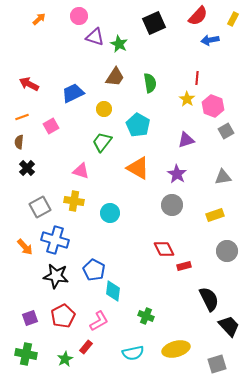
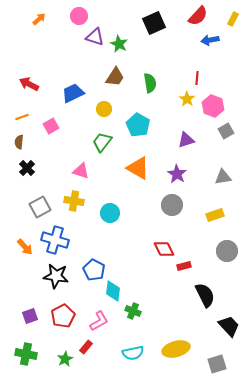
black semicircle at (209, 299): moved 4 px left, 4 px up
green cross at (146, 316): moved 13 px left, 5 px up
purple square at (30, 318): moved 2 px up
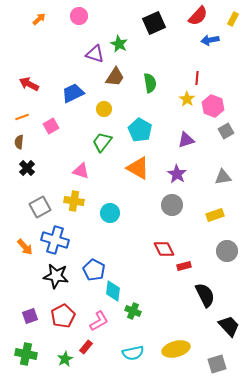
purple triangle at (95, 37): moved 17 px down
cyan pentagon at (138, 125): moved 2 px right, 5 px down
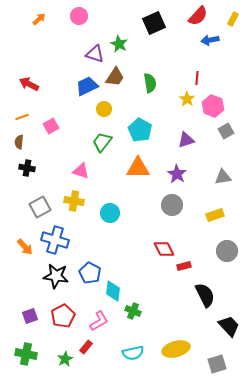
blue trapezoid at (73, 93): moved 14 px right, 7 px up
black cross at (27, 168): rotated 35 degrees counterclockwise
orange triangle at (138, 168): rotated 30 degrees counterclockwise
blue pentagon at (94, 270): moved 4 px left, 3 px down
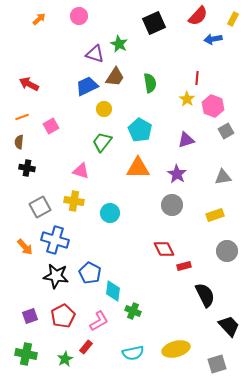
blue arrow at (210, 40): moved 3 px right, 1 px up
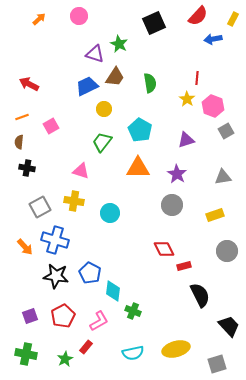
black semicircle at (205, 295): moved 5 px left
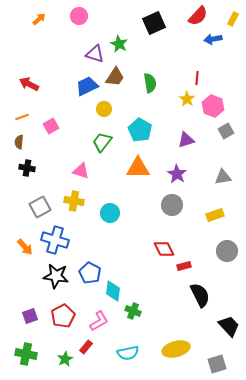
cyan semicircle at (133, 353): moved 5 px left
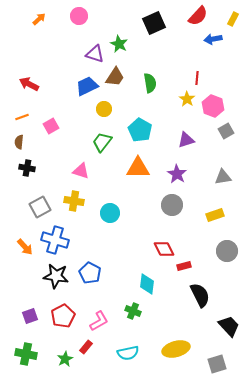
cyan diamond at (113, 291): moved 34 px right, 7 px up
